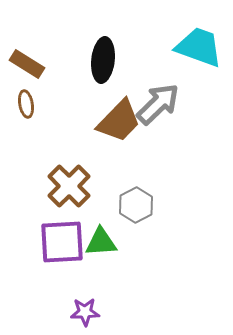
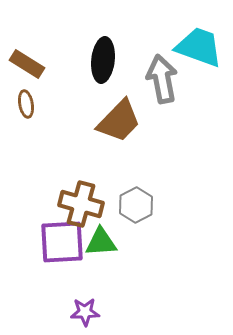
gray arrow: moved 4 px right, 25 px up; rotated 57 degrees counterclockwise
brown cross: moved 12 px right, 18 px down; rotated 30 degrees counterclockwise
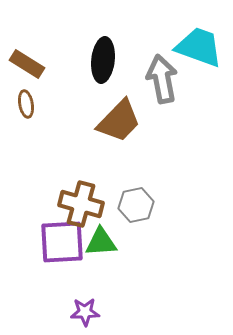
gray hexagon: rotated 16 degrees clockwise
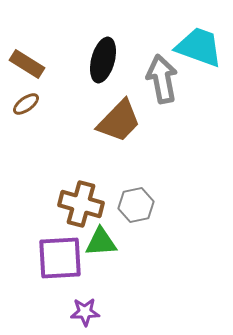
black ellipse: rotated 9 degrees clockwise
brown ellipse: rotated 64 degrees clockwise
purple square: moved 2 px left, 16 px down
